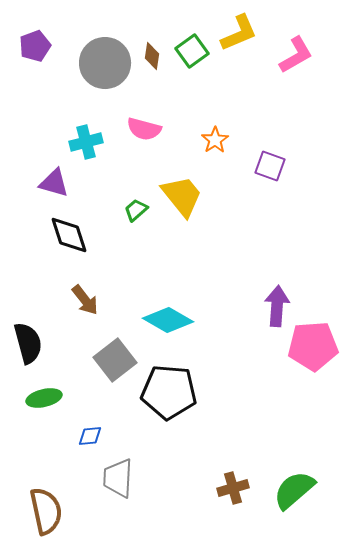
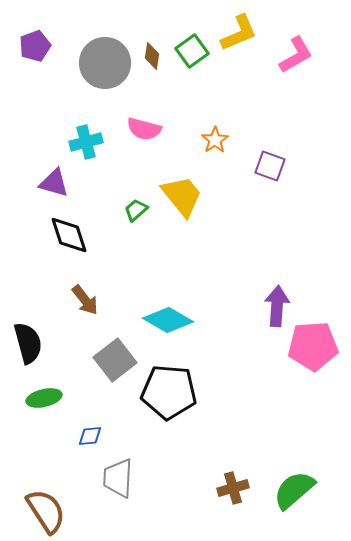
brown semicircle: rotated 21 degrees counterclockwise
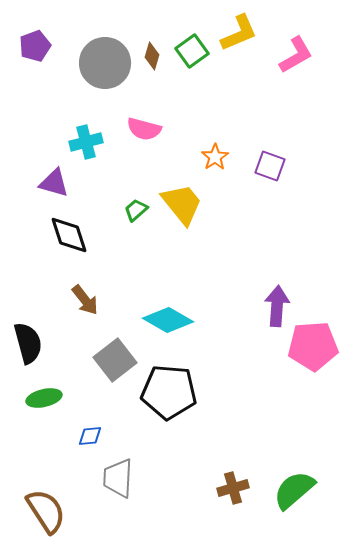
brown diamond: rotated 8 degrees clockwise
orange star: moved 17 px down
yellow trapezoid: moved 8 px down
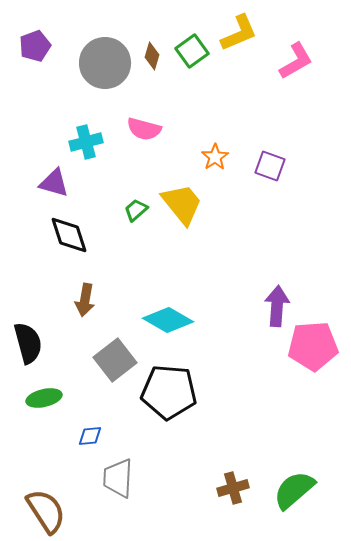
pink L-shape: moved 6 px down
brown arrow: rotated 48 degrees clockwise
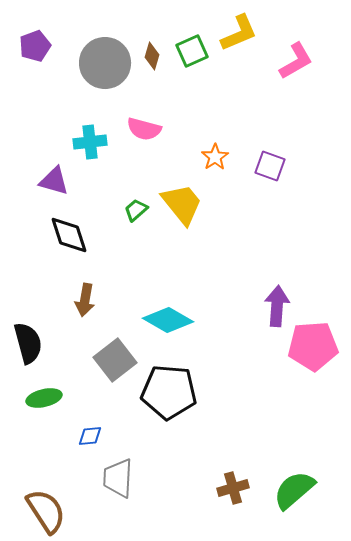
green square: rotated 12 degrees clockwise
cyan cross: moved 4 px right; rotated 8 degrees clockwise
purple triangle: moved 2 px up
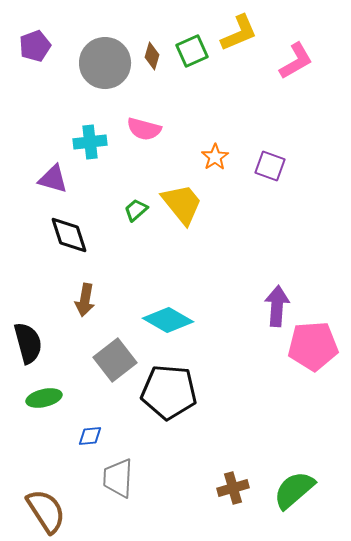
purple triangle: moved 1 px left, 2 px up
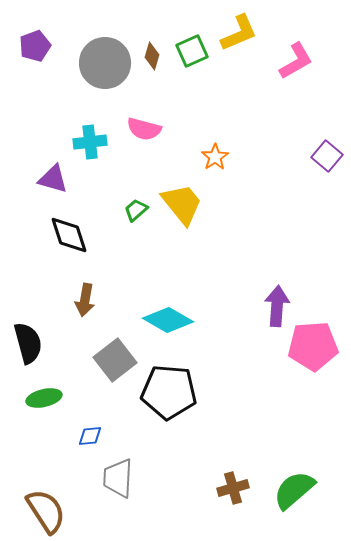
purple square: moved 57 px right, 10 px up; rotated 20 degrees clockwise
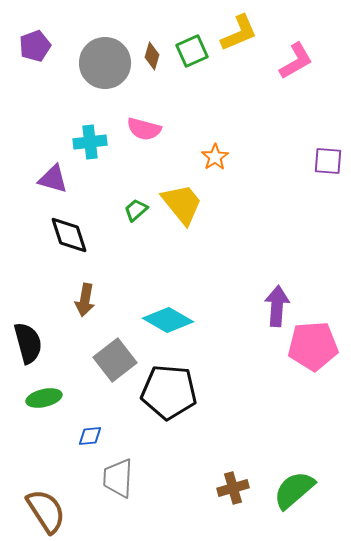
purple square: moved 1 px right, 5 px down; rotated 36 degrees counterclockwise
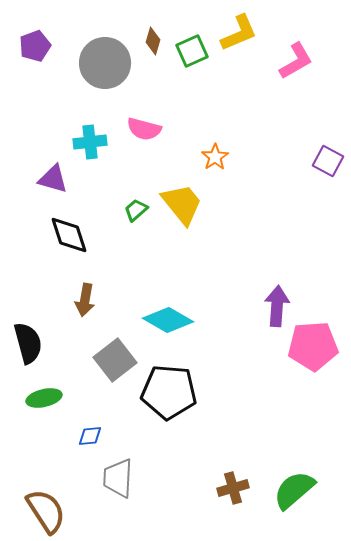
brown diamond: moved 1 px right, 15 px up
purple square: rotated 24 degrees clockwise
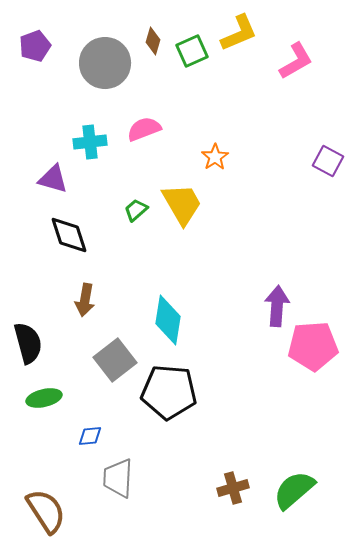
pink semicircle: rotated 144 degrees clockwise
yellow trapezoid: rotated 9 degrees clockwise
cyan diamond: rotated 69 degrees clockwise
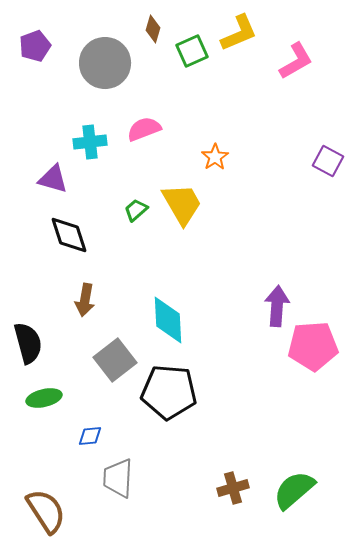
brown diamond: moved 12 px up
cyan diamond: rotated 12 degrees counterclockwise
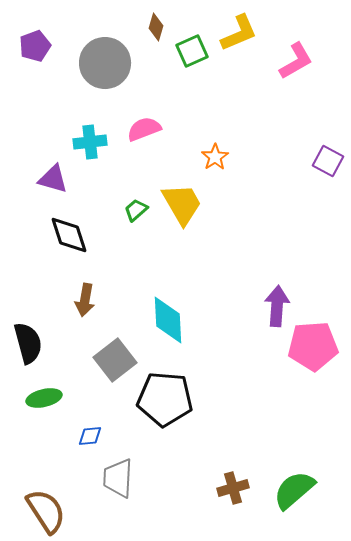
brown diamond: moved 3 px right, 2 px up
black pentagon: moved 4 px left, 7 px down
